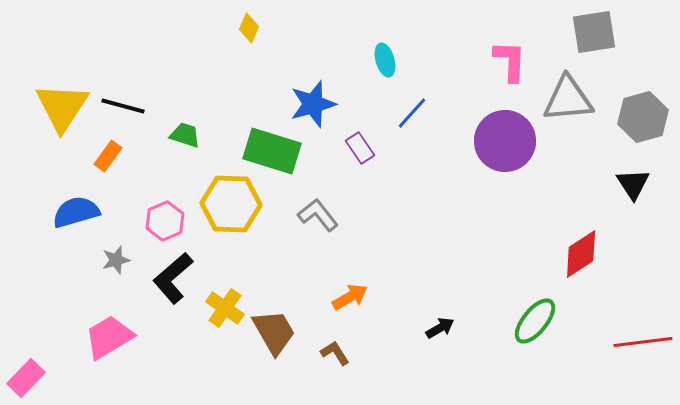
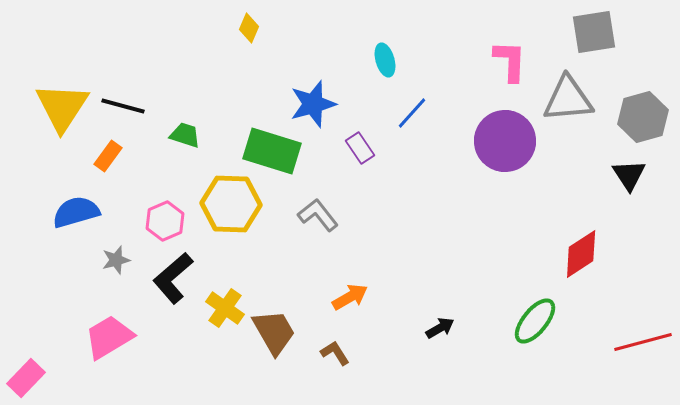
black triangle: moved 4 px left, 9 px up
red line: rotated 8 degrees counterclockwise
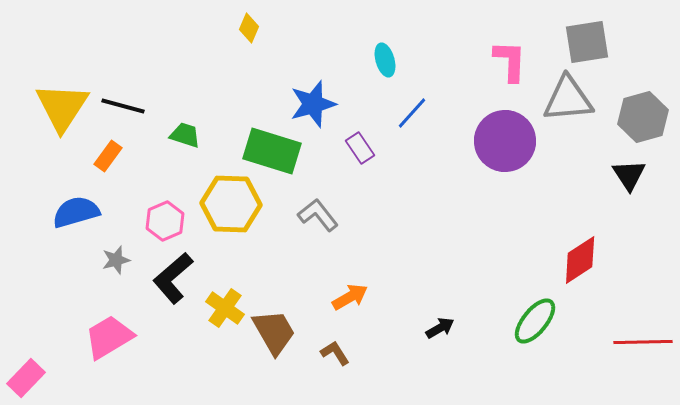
gray square: moved 7 px left, 10 px down
red diamond: moved 1 px left, 6 px down
red line: rotated 14 degrees clockwise
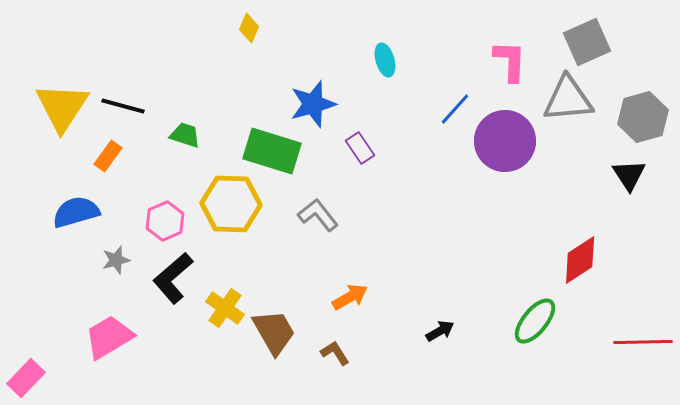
gray square: rotated 15 degrees counterclockwise
blue line: moved 43 px right, 4 px up
black arrow: moved 3 px down
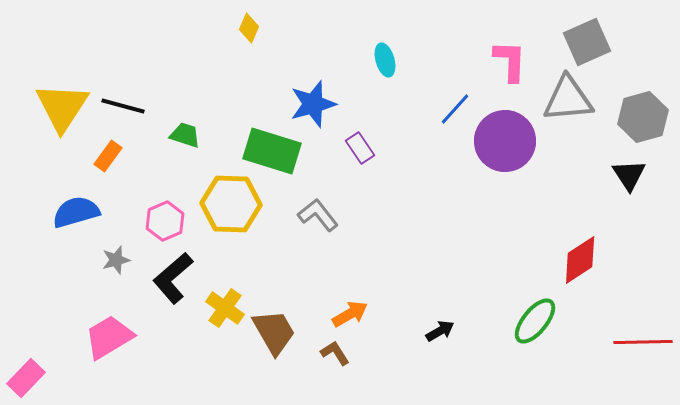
orange arrow: moved 17 px down
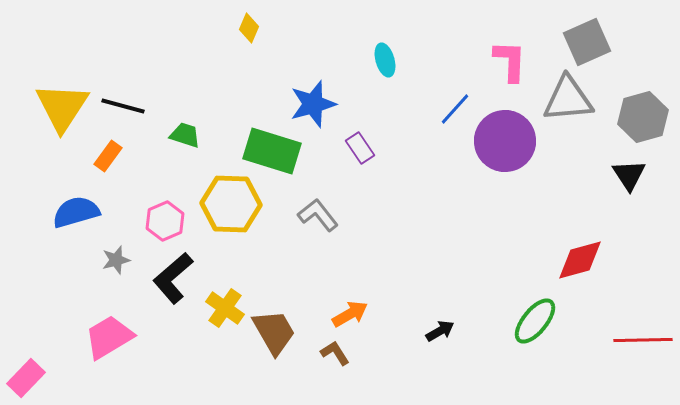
red diamond: rotated 18 degrees clockwise
red line: moved 2 px up
